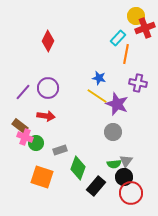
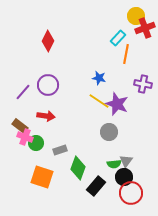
purple cross: moved 5 px right, 1 px down
purple circle: moved 3 px up
yellow line: moved 2 px right, 5 px down
gray circle: moved 4 px left
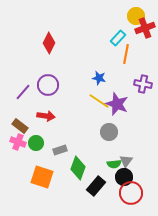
red diamond: moved 1 px right, 2 px down
pink cross: moved 7 px left, 5 px down
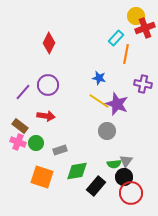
cyan rectangle: moved 2 px left
gray circle: moved 2 px left, 1 px up
green diamond: moved 1 px left, 3 px down; rotated 60 degrees clockwise
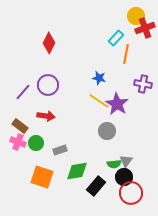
purple star: rotated 10 degrees clockwise
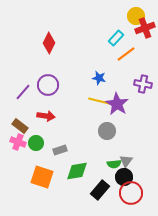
orange line: rotated 42 degrees clockwise
yellow line: rotated 20 degrees counterclockwise
black rectangle: moved 4 px right, 4 px down
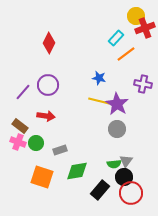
gray circle: moved 10 px right, 2 px up
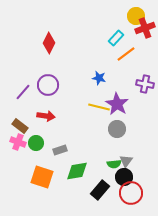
purple cross: moved 2 px right
yellow line: moved 6 px down
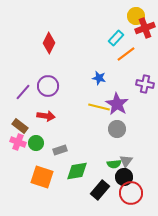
purple circle: moved 1 px down
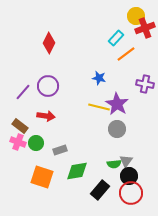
black circle: moved 5 px right, 1 px up
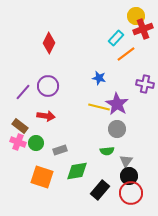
red cross: moved 2 px left, 1 px down
green semicircle: moved 7 px left, 13 px up
